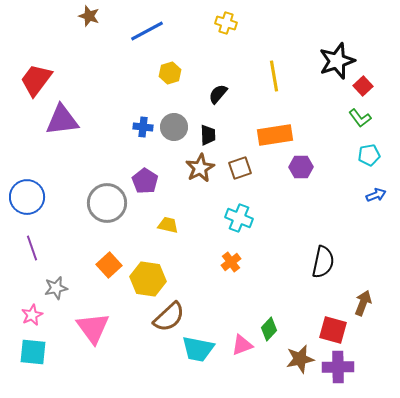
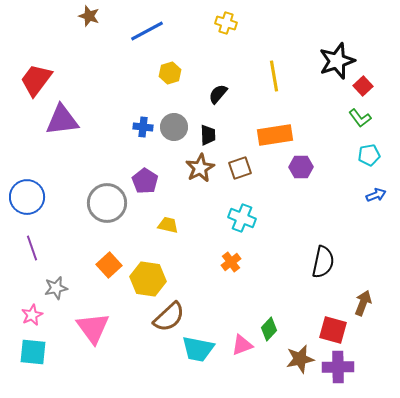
cyan cross at (239, 218): moved 3 px right
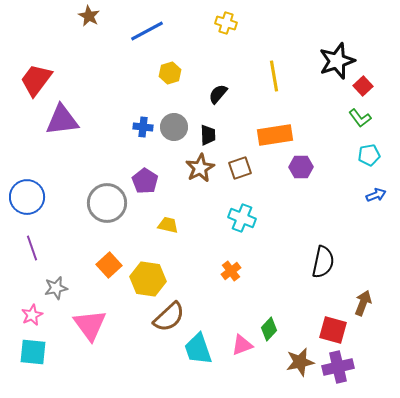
brown star at (89, 16): rotated 10 degrees clockwise
orange cross at (231, 262): moved 9 px down
pink triangle at (93, 328): moved 3 px left, 3 px up
cyan trapezoid at (198, 349): rotated 60 degrees clockwise
brown star at (300, 359): moved 3 px down
purple cross at (338, 367): rotated 12 degrees counterclockwise
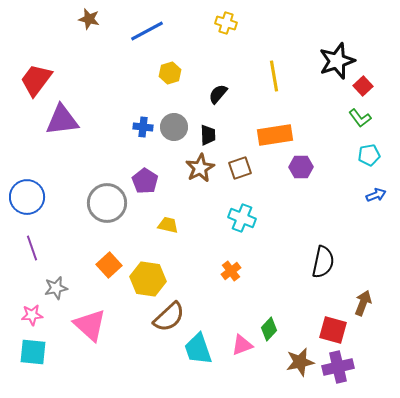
brown star at (89, 16): moved 3 px down; rotated 15 degrees counterclockwise
pink star at (32, 315): rotated 20 degrees clockwise
pink triangle at (90, 325): rotated 12 degrees counterclockwise
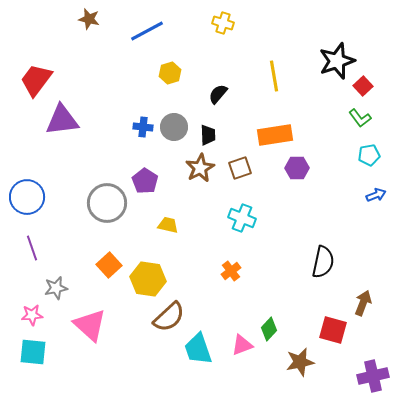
yellow cross at (226, 23): moved 3 px left
purple hexagon at (301, 167): moved 4 px left, 1 px down
purple cross at (338, 367): moved 35 px right, 9 px down
